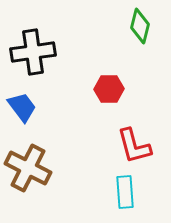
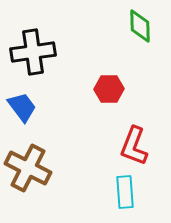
green diamond: rotated 16 degrees counterclockwise
red L-shape: rotated 36 degrees clockwise
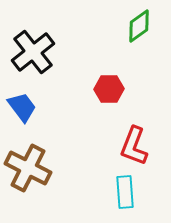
green diamond: moved 1 px left; rotated 56 degrees clockwise
black cross: rotated 30 degrees counterclockwise
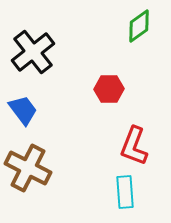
blue trapezoid: moved 1 px right, 3 px down
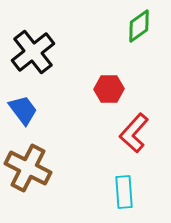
red L-shape: moved 13 px up; rotated 21 degrees clockwise
cyan rectangle: moved 1 px left
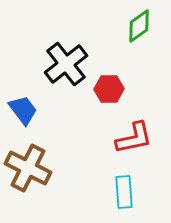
black cross: moved 33 px right, 12 px down
red L-shape: moved 5 px down; rotated 144 degrees counterclockwise
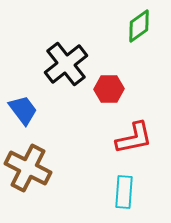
cyan rectangle: rotated 8 degrees clockwise
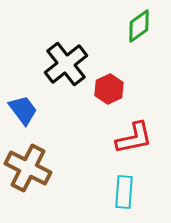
red hexagon: rotated 24 degrees counterclockwise
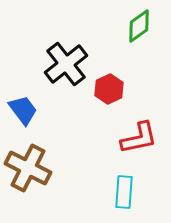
red L-shape: moved 5 px right
